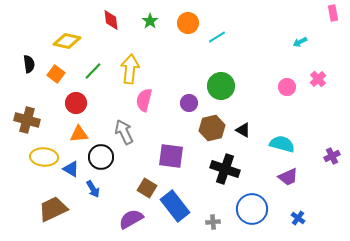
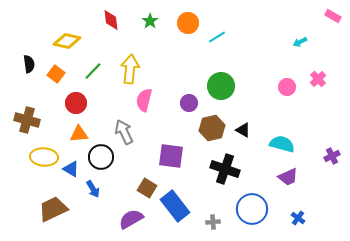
pink rectangle: moved 3 px down; rotated 49 degrees counterclockwise
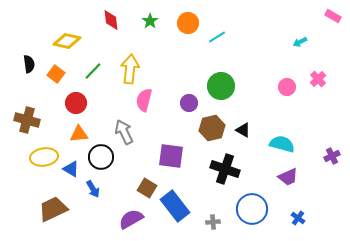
yellow ellipse: rotated 12 degrees counterclockwise
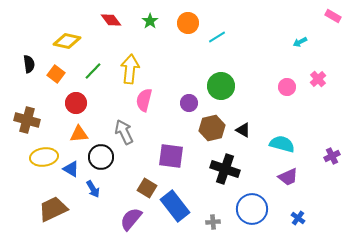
red diamond: rotated 30 degrees counterclockwise
purple semicircle: rotated 20 degrees counterclockwise
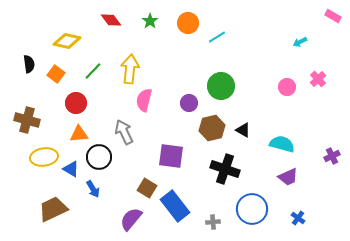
black circle: moved 2 px left
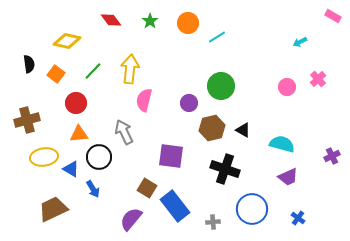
brown cross: rotated 30 degrees counterclockwise
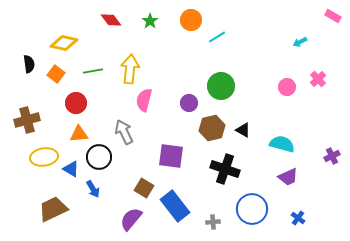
orange circle: moved 3 px right, 3 px up
yellow diamond: moved 3 px left, 2 px down
green line: rotated 36 degrees clockwise
brown square: moved 3 px left
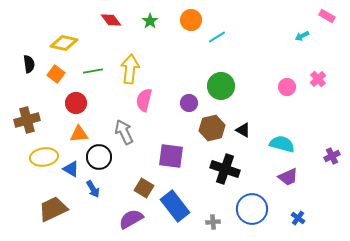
pink rectangle: moved 6 px left
cyan arrow: moved 2 px right, 6 px up
purple semicircle: rotated 20 degrees clockwise
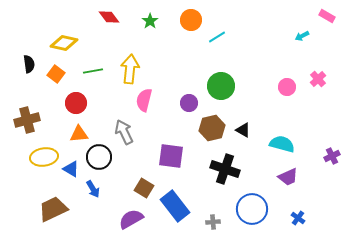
red diamond: moved 2 px left, 3 px up
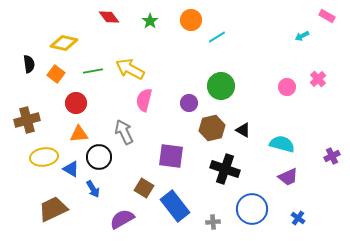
yellow arrow: rotated 68 degrees counterclockwise
purple semicircle: moved 9 px left
